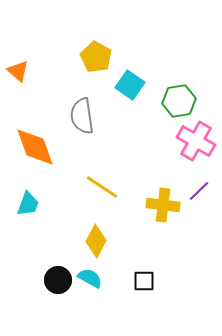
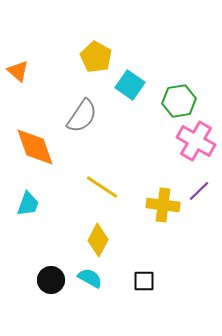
gray semicircle: rotated 138 degrees counterclockwise
yellow diamond: moved 2 px right, 1 px up
black circle: moved 7 px left
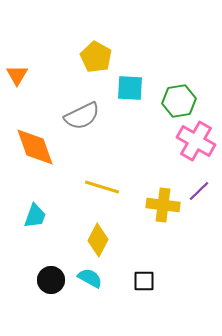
orange triangle: moved 1 px left, 4 px down; rotated 20 degrees clockwise
cyan square: moved 3 px down; rotated 32 degrees counterclockwise
gray semicircle: rotated 30 degrees clockwise
yellow line: rotated 16 degrees counterclockwise
cyan trapezoid: moved 7 px right, 12 px down
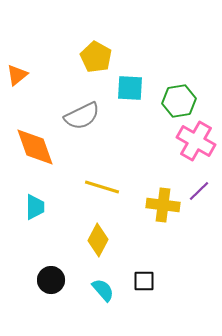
orange triangle: rotated 20 degrees clockwise
cyan trapezoid: moved 9 px up; rotated 20 degrees counterclockwise
cyan semicircle: moved 13 px right, 12 px down; rotated 20 degrees clockwise
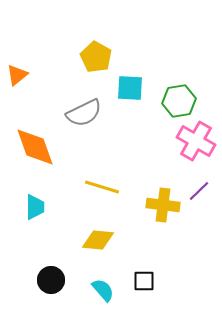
gray semicircle: moved 2 px right, 3 px up
yellow diamond: rotated 68 degrees clockwise
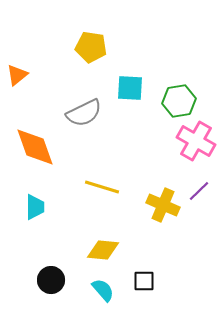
yellow pentagon: moved 5 px left, 10 px up; rotated 20 degrees counterclockwise
yellow cross: rotated 16 degrees clockwise
yellow diamond: moved 5 px right, 10 px down
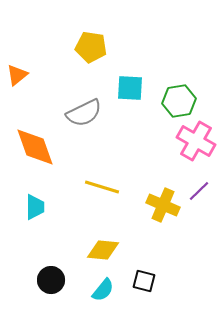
black square: rotated 15 degrees clockwise
cyan semicircle: rotated 80 degrees clockwise
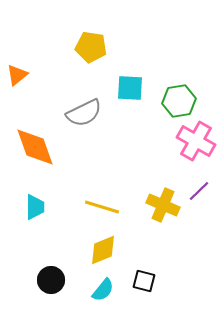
yellow line: moved 20 px down
yellow diamond: rotated 28 degrees counterclockwise
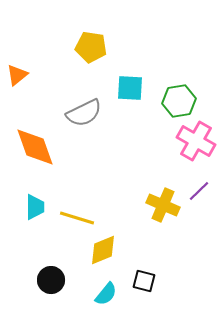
yellow line: moved 25 px left, 11 px down
cyan semicircle: moved 3 px right, 4 px down
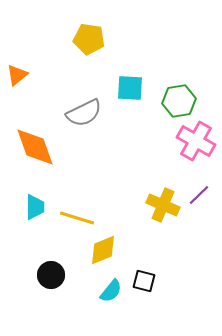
yellow pentagon: moved 2 px left, 8 px up
purple line: moved 4 px down
black circle: moved 5 px up
cyan semicircle: moved 5 px right, 3 px up
